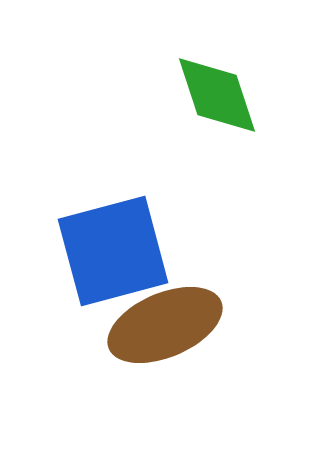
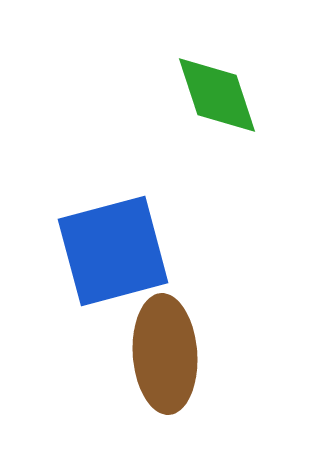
brown ellipse: moved 29 px down; rotated 71 degrees counterclockwise
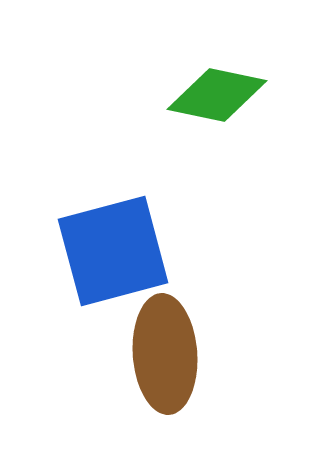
green diamond: rotated 60 degrees counterclockwise
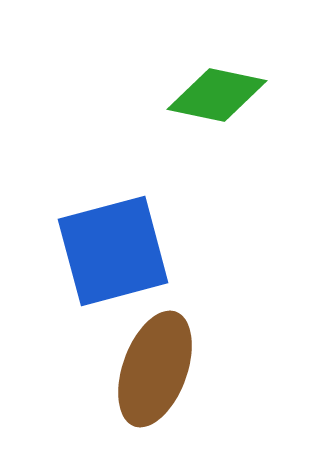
brown ellipse: moved 10 px left, 15 px down; rotated 24 degrees clockwise
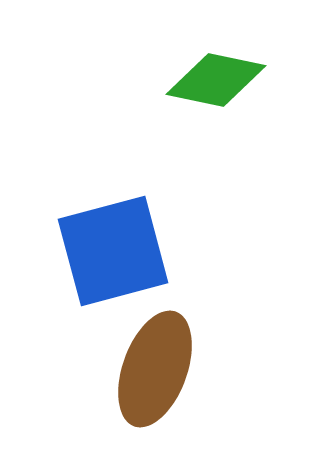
green diamond: moved 1 px left, 15 px up
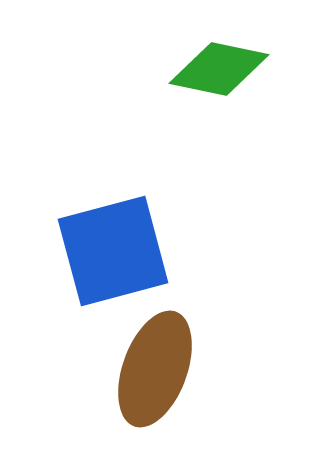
green diamond: moved 3 px right, 11 px up
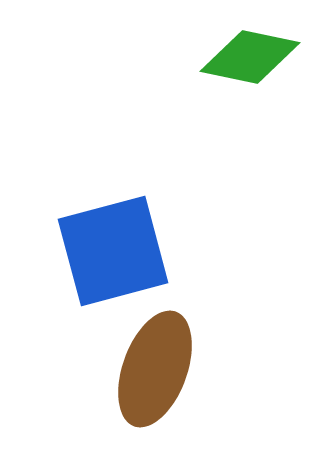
green diamond: moved 31 px right, 12 px up
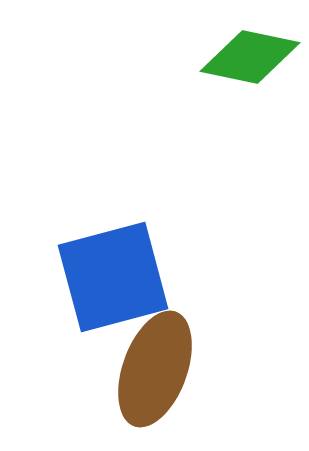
blue square: moved 26 px down
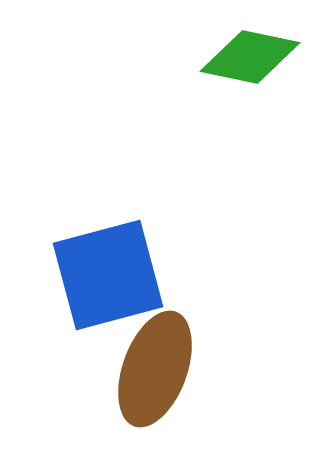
blue square: moved 5 px left, 2 px up
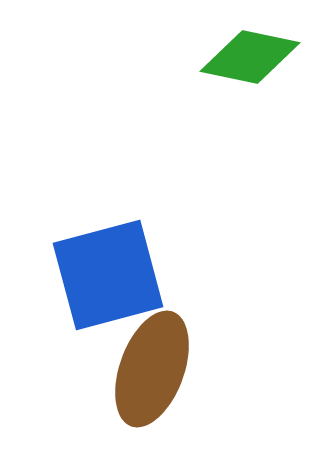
brown ellipse: moved 3 px left
